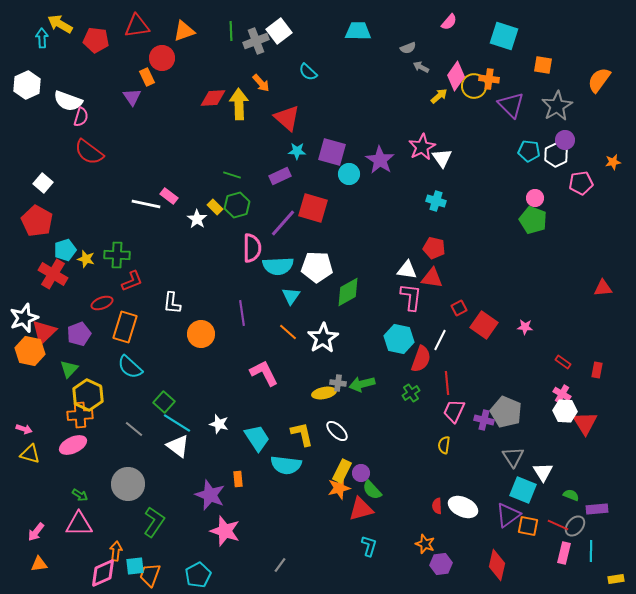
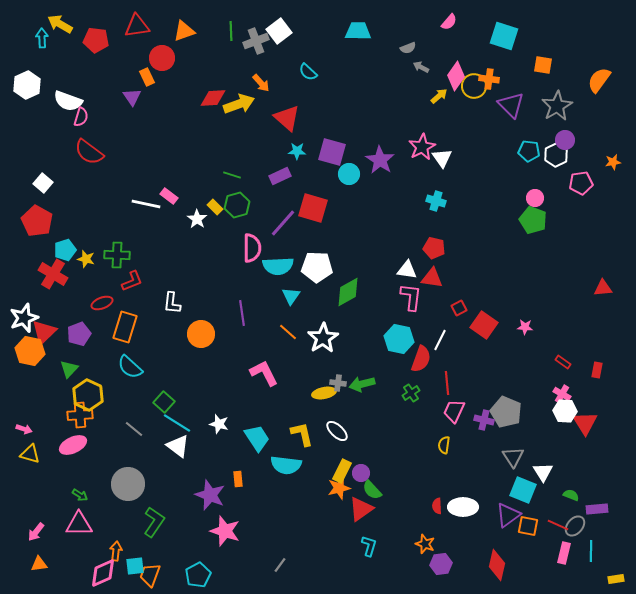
yellow arrow at (239, 104): rotated 72 degrees clockwise
white ellipse at (463, 507): rotated 24 degrees counterclockwise
red triangle at (361, 509): rotated 20 degrees counterclockwise
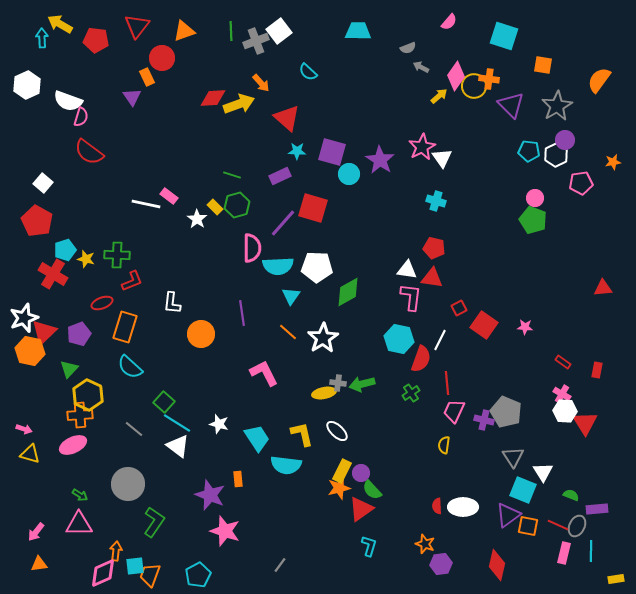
red triangle at (137, 26): rotated 44 degrees counterclockwise
gray ellipse at (575, 526): moved 2 px right; rotated 15 degrees counterclockwise
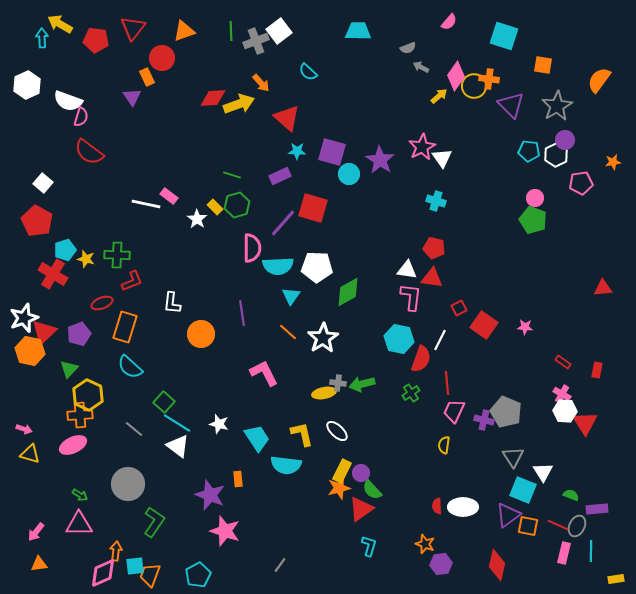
red triangle at (137, 26): moved 4 px left, 2 px down
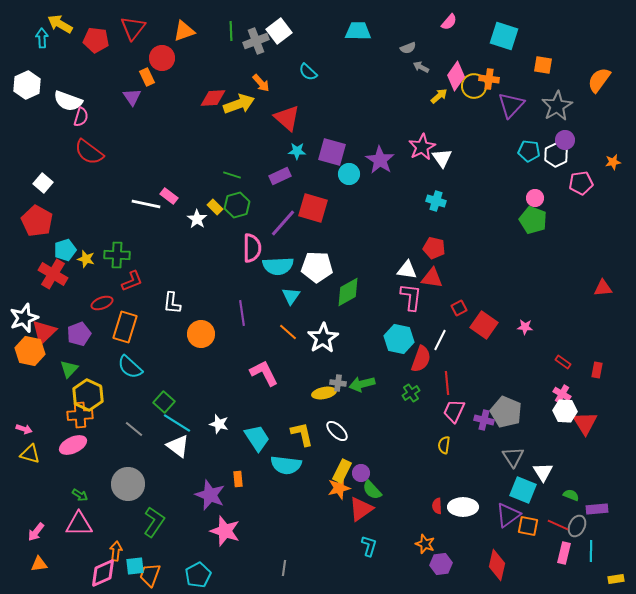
purple triangle at (511, 105): rotated 28 degrees clockwise
gray line at (280, 565): moved 4 px right, 3 px down; rotated 28 degrees counterclockwise
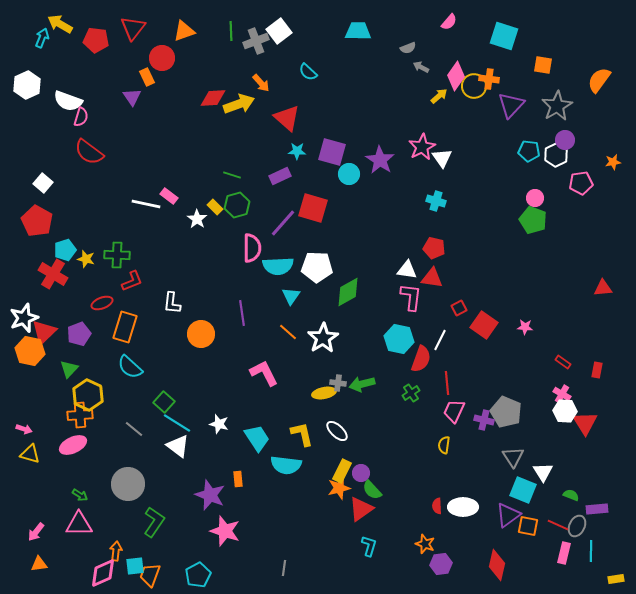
cyan arrow at (42, 38): rotated 24 degrees clockwise
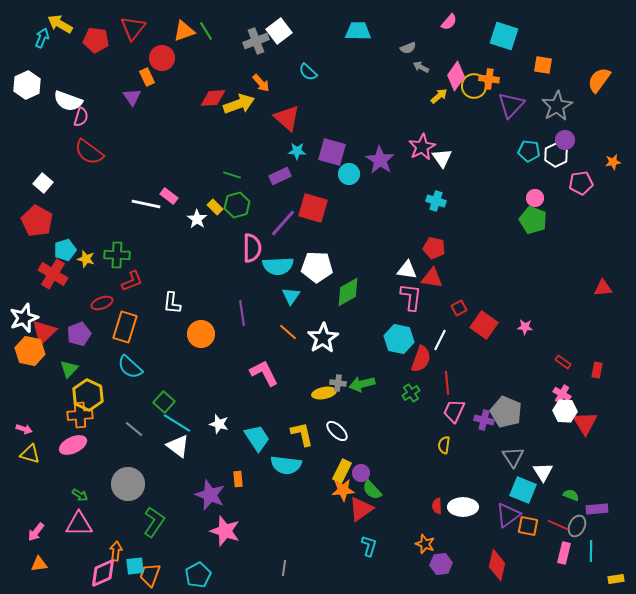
green line at (231, 31): moved 25 px left; rotated 30 degrees counterclockwise
orange star at (339, 488): moved 4 px right, 2 px down; rotated 10 degrees clockwise
